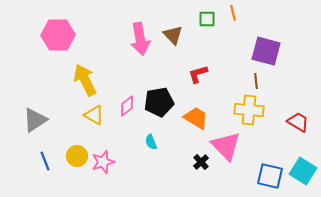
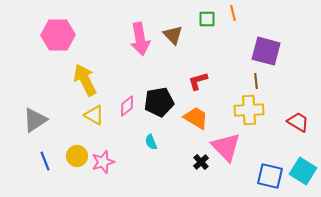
red L-shape: moved 7 px down
yellow cross: rotated 8 degrees counterclockwise
pink triangle: moved 1 px down
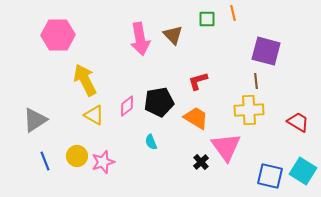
pink triangle: rotated 8 degrees clockwise
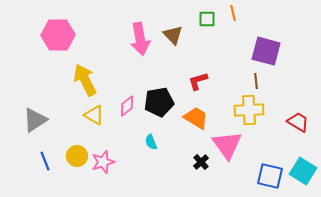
pink triangle: moved 1 px right, 2 px up
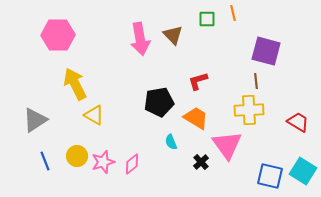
yellow arrow: moved 10 px left, 4 px down
pink diamond: moved 5 px right, 58 px down
cyan semicircle: moved 20 px right
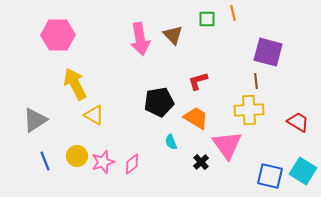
purple square: moved 2 px right, 1 px down
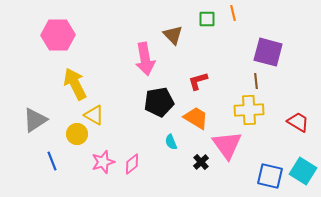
pink arrow: moved 5 px right, 20 px down
yellow circle: moved 22 px up
blue line: moved 7 px right
